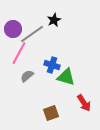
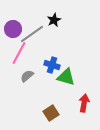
red arrow: rotated 138 degrees counterclockwise
brown square: rotated 14 degrees counterclockwise
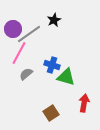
gray line: moved 3 px left
gray semicircle: moved 1 px left, 2 px up
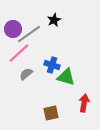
pink line: rotated 20 degrees clockwise
brown square: rotated 21 degrees clockwise
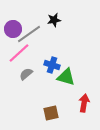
black star: rotated 16 degrees clockwise
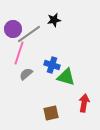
pink line: rotated 30 degrees counterclockwise
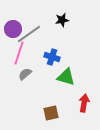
black star: moved 8 px right
blue cross: moved 8 px up
gray semicircle: moved 1 px left
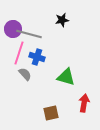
gray line: rotated 50 degrees clockwise
blue cross: moved 15 px left
gray semicircle: rotated 88 degrees clockwise
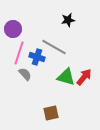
black star: moved 6 px right
gray line: moved 25 px right, 13 px down; rotated 15 degrees clockwise
red arrow: moved 26 px up; rotated 30 degrees clockwise
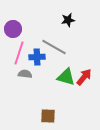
blue cross: rotated 21 degrees counterclockwise
gray semicircle: rotated 40 degrees counterclockwise
brown square: moved 3 px left, 3 px down; rotated 14 degrees clockwise
